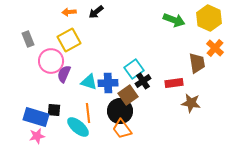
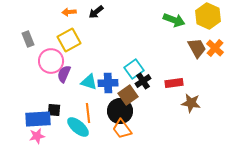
yellow hexagon: moved 1 px left, 2 px up
brown trapezoid: moved 15 px up; rotated 20 degrees counterclockwise
blue rectangle: moved 2 px right, 2 px down; rotated 20 degrees counterclockwise
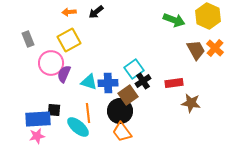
brown trapezoid: moved 1 px left, 2 px down
pink circle: moved 2 px down
orange trapezoid: moved 3 px down
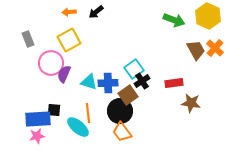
black cross: moved 1 px left
